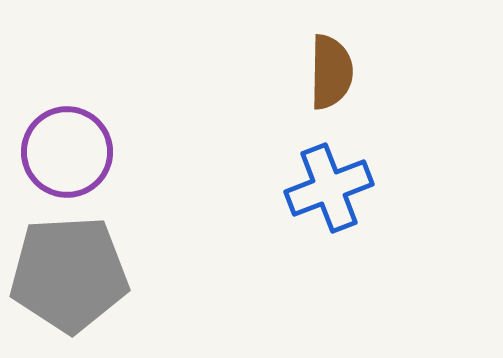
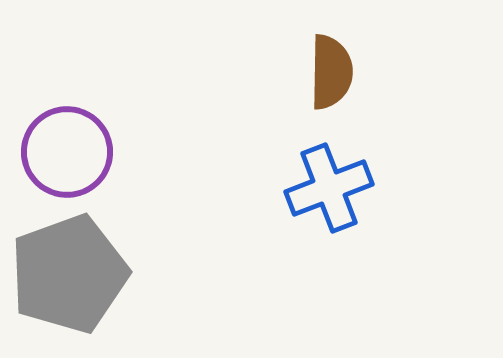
gray pentagon: rotated 17 degrees counterclockwise
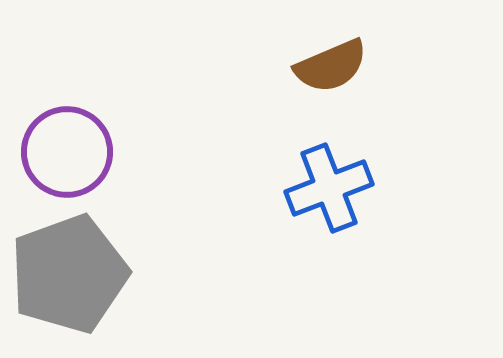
brown semicircle: moved 6 px up; rotated 66 degrees clockwise
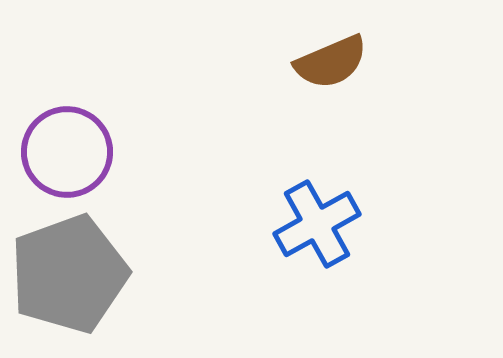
brown semicircle: moved 4 px up
blue cross: moved 12 px left, 36 px down; rotated 8 degrees counterclockwise
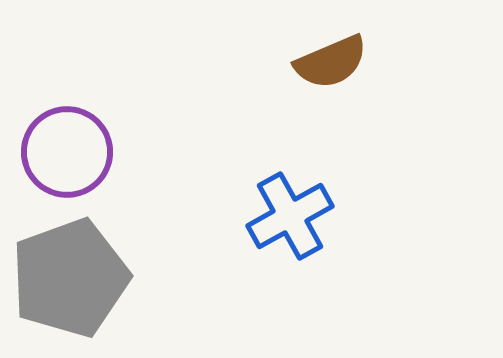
blue cross: moved 27 px left, 8 px up
gray pentagon: moved 1 px right, 4 px down
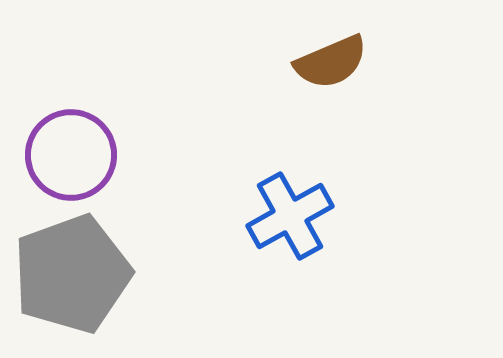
purple circle: moved 4 px right, 3 px down
gray pentagon: moved 2 px right, 4 px up
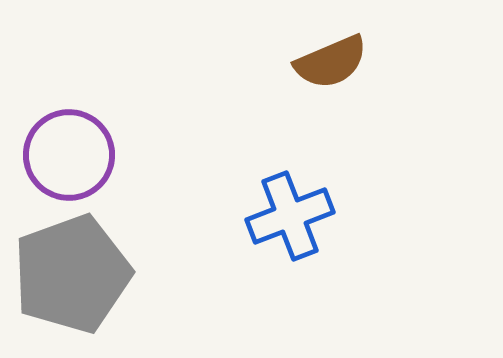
purple circle: moved 2 px left
blue cross: rotated 8 degrees clockwise
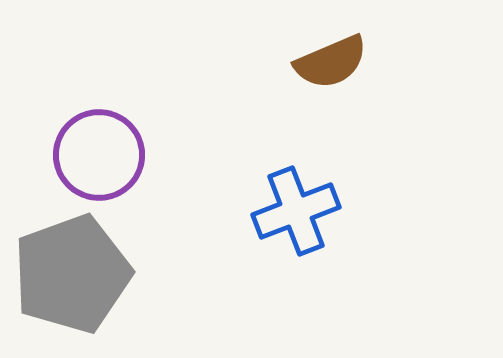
purple circle: moved 30 px right
blue cross: moved 6 px right, 5 px up
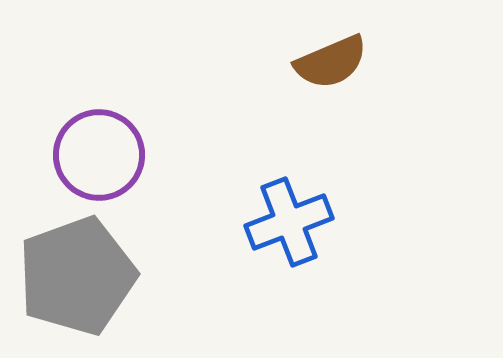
blue cross: moved 7 px left, 11 px down
gray pentagon: moved 5 px right, 2 px down
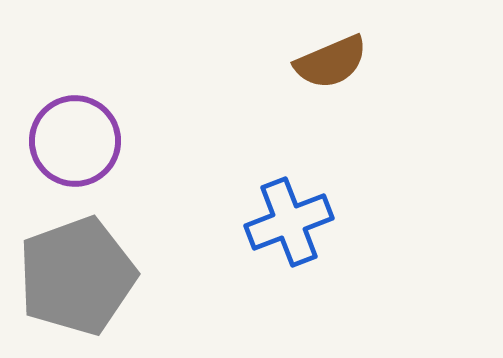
purple circle: moved 24 px left, 14 px up
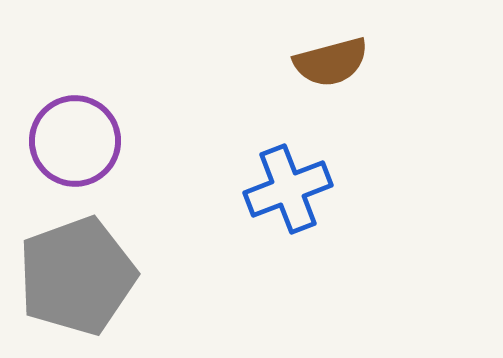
brown semicircle: rotated 8 degrees clockwise
blue cross: moved 1 px left, 33 px up
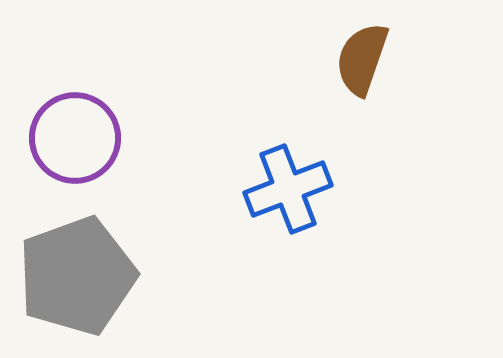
brown semicircle: moved 31 px right, 3 px up; rotated 124 degrees clockwise
purple circle: moved 3 px up
